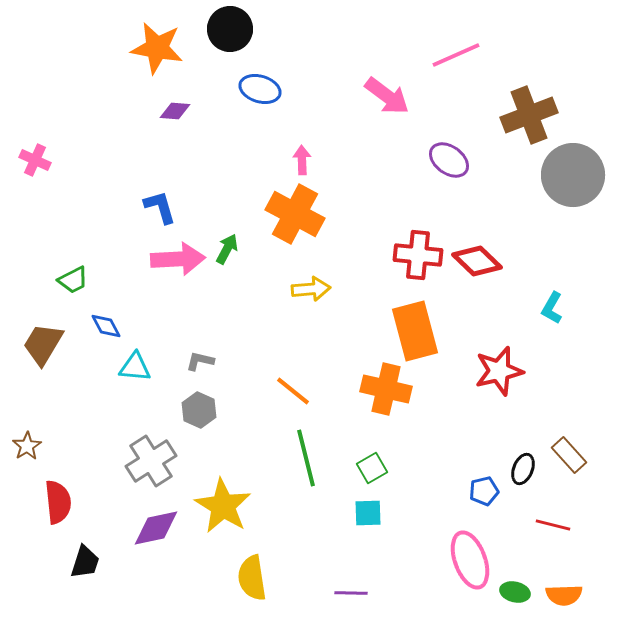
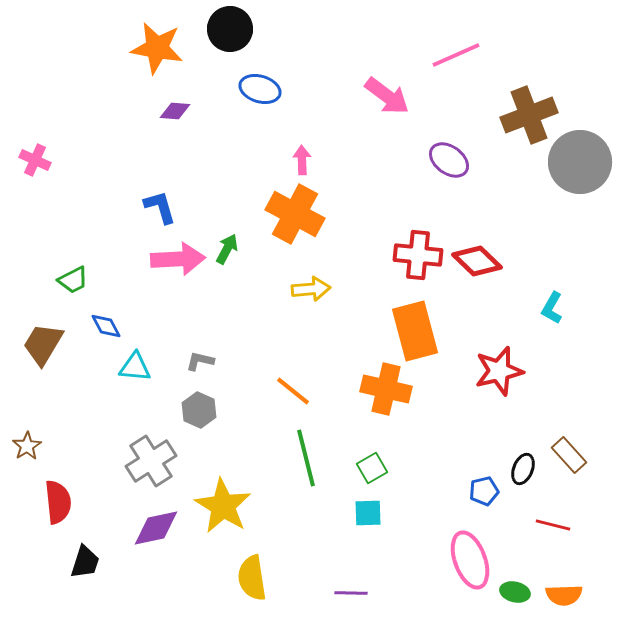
gray circle at (573, 175): moved 7 px right, 13 px up
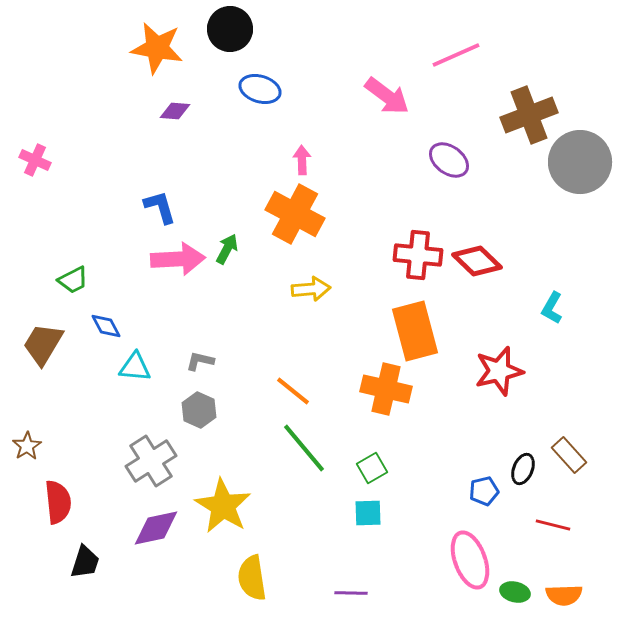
green line at (306, 458): moved 2 px left, 10 px up; rotated 26 degrees counterclockwise
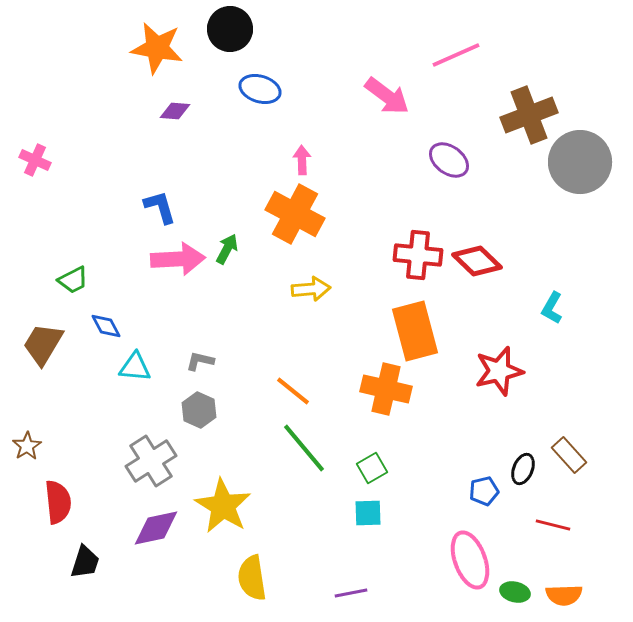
purple line at (351, 593): rotated 12 degrees counterclockwise
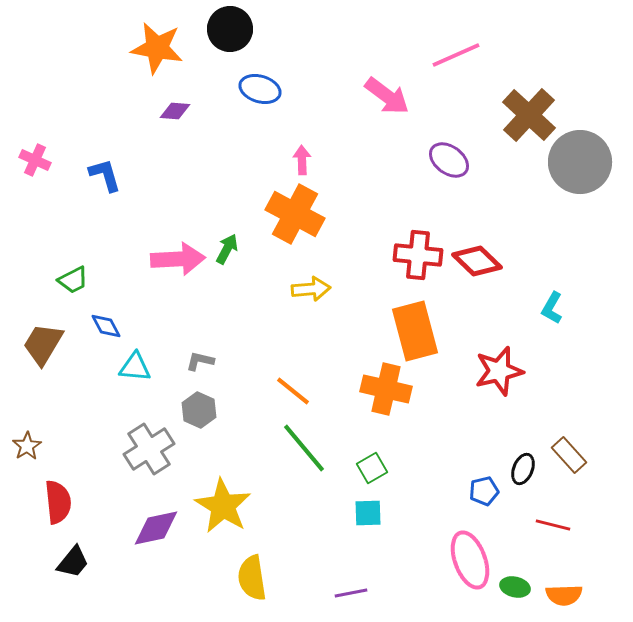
brown cross at (529, 115): rotated 26 degrees counterclockwise
blue L-shape at (160, 207): moved 55 px left, 32 px up
gray cross at (151, 461): moved 2 px left, 12 px up
black trapezoid at (85, 562): moved 12 px left; rotated 21 degrees clockwise
green ellipse at (515, 592): moved 5 px up
